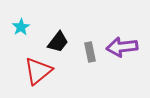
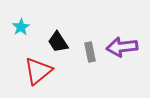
black trapezoid: rotated 110 degrees clockwise
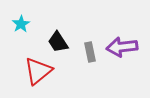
cyan star: moved 3 px up
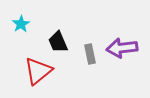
black trapezoid: rotated 10 degrees clockwise
purple arrow: moved 1 px down
gray rectangle: moved 2 px down
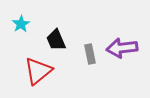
black trapezoid: moved 2 px left, 2 px up
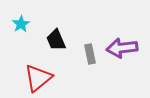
red triangle: moved 7 px down
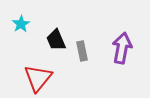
purple arrow: rotated 108 degrees clockwise
gray rectangle: moved 8 px left, 3 px up
red triangle: rotated 12 degrees counterclockwise
